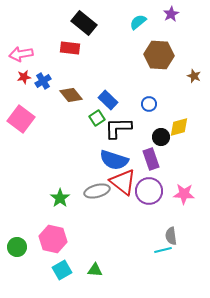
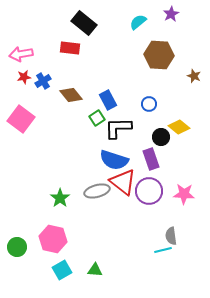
blue rectangle: rotated 18 degrees clockwise
yellow diamond: rotated 55 degrees clockwise
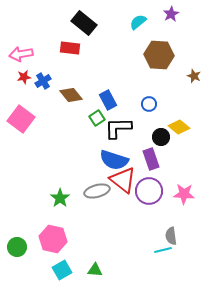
red triangle: moved 2 px up
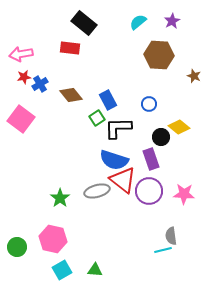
purple star: moved 1 px right, 7 px down
blue cross: moved 3 px left, 3 px down
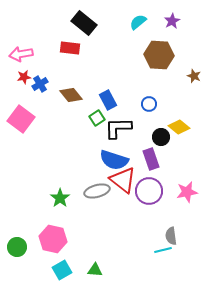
pink star: moved 3 px right, 2 px up; rotated 15 degrees counterclockwise
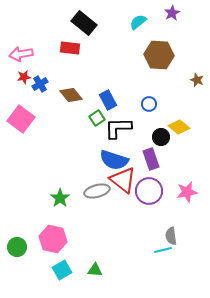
purple star: moved 8 px up
brown star: moved 3 px right, 4 px down
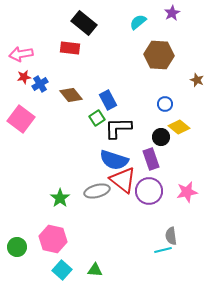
blue circle: moved 16 px right
cyan square: rotated 18 degrees counterclockwise
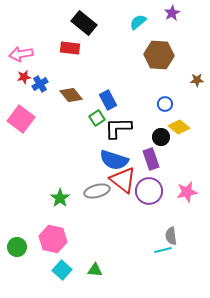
brown star: rotated 24 degrees counterclockwise
